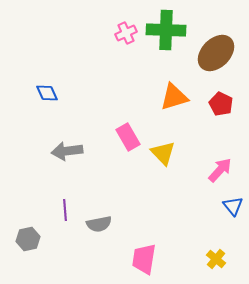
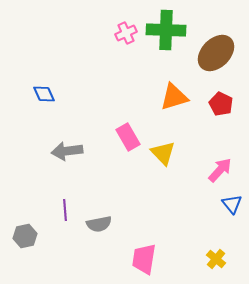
blue diamond: moved 3 px left, 1 px down
blue triangle: moved 1 px left, 2 px up
gray hexagon: moved 3 px left, 3 px up
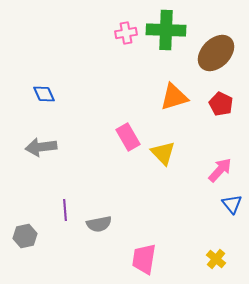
pink cross: rotated 15 degrees clockwise
gray arrow: moved 26 px left, 4 px up
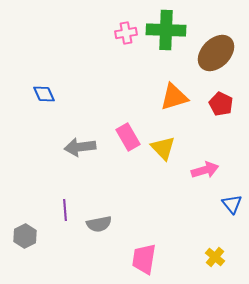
gray arrow: moved 39 px right
yellow triangle: moved 5 px up
pink arrow: moved 15 px left; rotated 32 degrees clockwise
gray hexagon: rotated 15 degrees counterclockwise
yellow cross: moved 1 px left, 2 px up
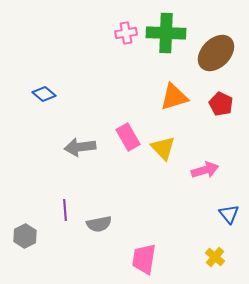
green cross: moved 3 px down
blue diamond: rotated 25 degrees counterclockwise
blue triangle: moved 3 px left, 10 px down
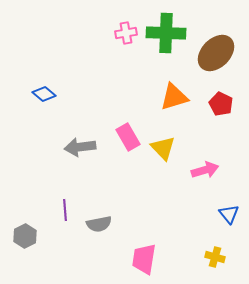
yellow cross: rotated 24 degrees counterclockwise
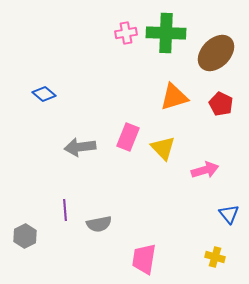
pink rectangle: rotated 52 degrees clockwise
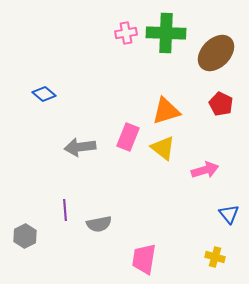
orange triangle: moved 8 px left, 14 px down
yellow triangle: rotated 8 degrees counterclockwise
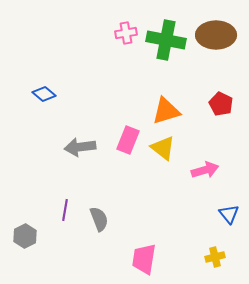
green cross: moved 7 px down; rotated 9 degrees clockwise
brown ellipse: moved 18 px up; rotated 45 degrees clockwise
pink rectangle: moved 3 px down
purple line: rotated 15 degrees clockwise
gray semicircle: moved 5 px up; rotated 100 degrees counterclockwise
yellow cross: rotated 30 degrees counterclockwise
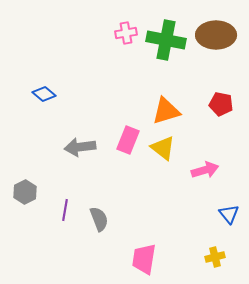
red pentagon: rotated 15 degrees counterclockwise
gray hexagon: moved 44 px up
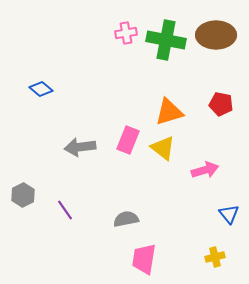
blue diamond: moved 3 px left, 5 px up
orange triangle: moved 3 px right, 1 px down
gray hexagon: moved 2 px left, 3 px down
purple line: rotated 45 degrees counterclockwise
gray semicircle: moved 27 px right; rotated 80 degrees counterclockwise
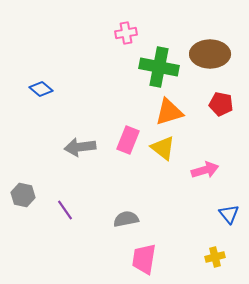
brown ellipse: moved 6 px left, 19 px down
green cross: moved 7 px left, 27 px down
gray hexagon: rotated 20 degrees counterclockwise
